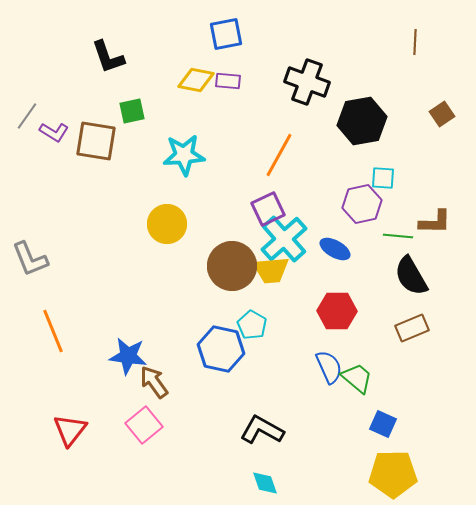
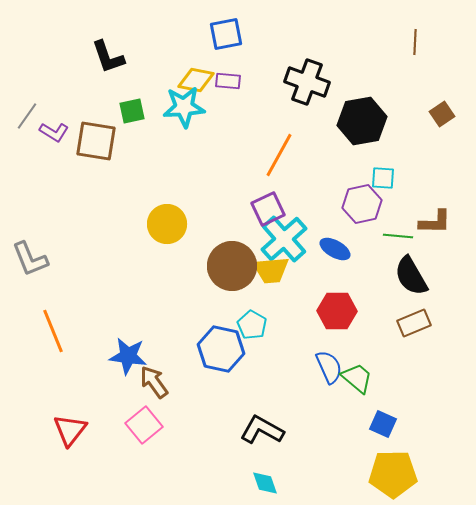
cyan star at (184, 155): moved 48 px up
brown rectangle at (412, 328): moved 2 px right, 5 px up
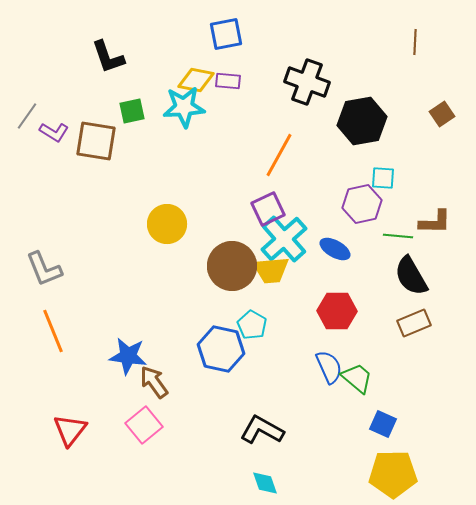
gray L-shape at (30, 259): moved 14 px right, 10 px down
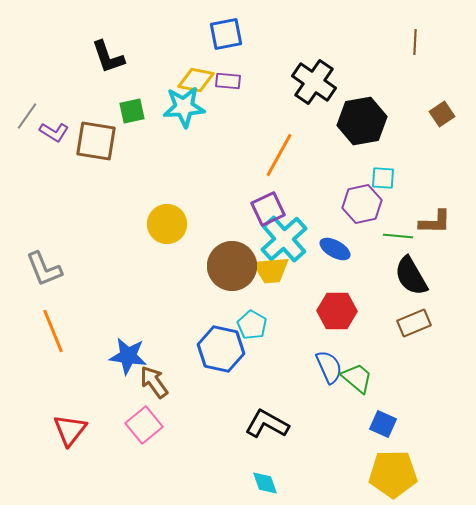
black cross at (307, 82): moved 7 px right; rotated 15 degrees clockwise
black L-shape at (262, 430): moved 5 px right, 6 px up
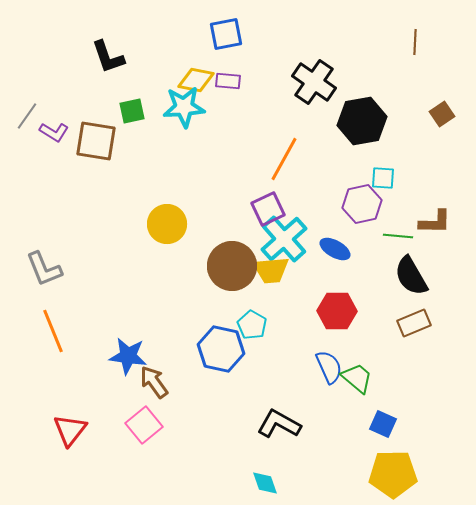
orange line at (279, 155): moved 5 px right, 4 px down
black L-shape at (267, 424): moved 12 px right
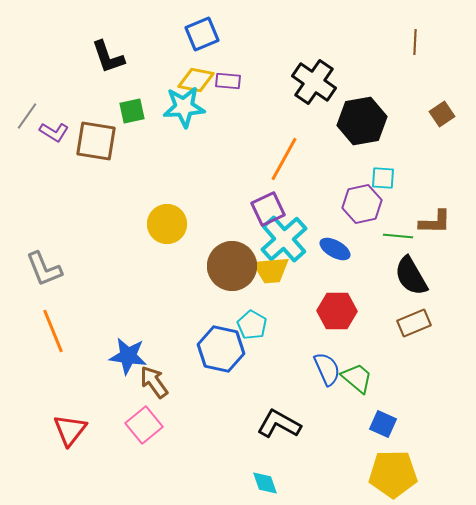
blue square at (226, 34): moved 24 px left; rotated 12 degrees counterclockwise
blue semicircle at (329, 367): moved 2 px left, 2 px down
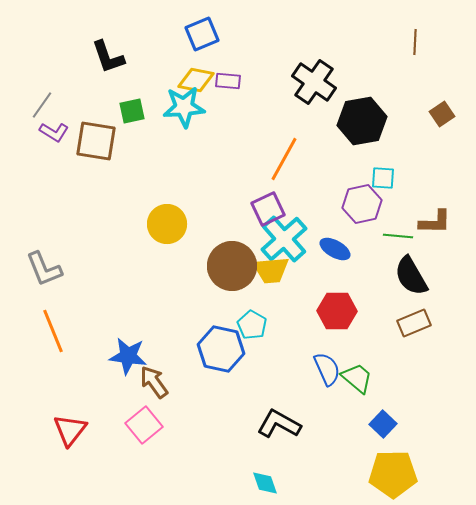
gray line at (27, 116): moved 15 px right, 11 px up
blue square at (383, 424): rotated 20 degrees clockwise
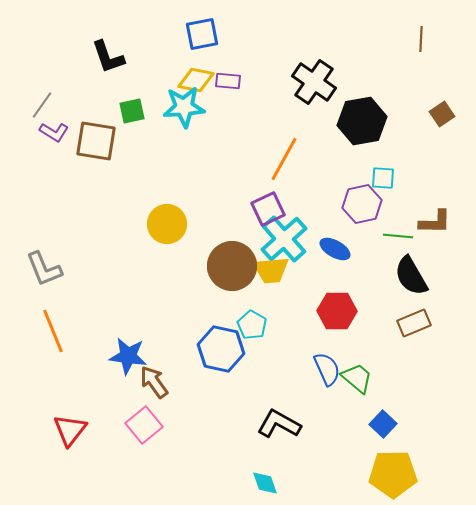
blue square at (202, 34): rotated 12 degrees clockwise
brown line at (415, 42): moved 6 px right, 3 px up
